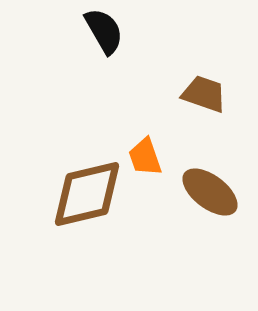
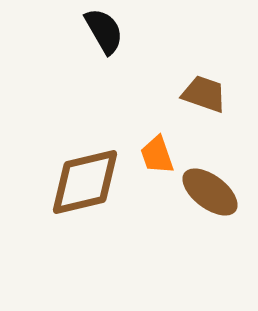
orange trapezoid: moved 12 px right, 2 px up
brown diamond: moved 2 px left, 12 px up
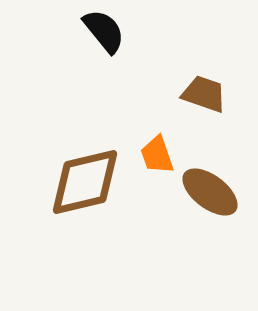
black semicircle: rotated 9 degrees counterclockwise
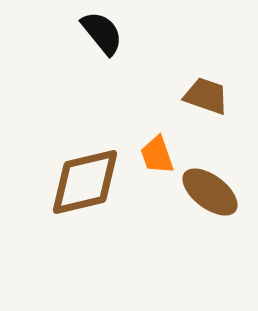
black semicircle: moved 2 px left, 2 px down
brown trapezoid: moved 2 px right, 2 px down
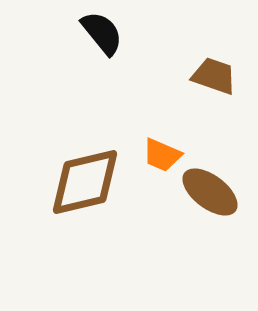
brown trapezoid: moved 8 px right, 20 px up
orange trapezoid: moved 5 px right; rotated 48 degrees counterclockwise
